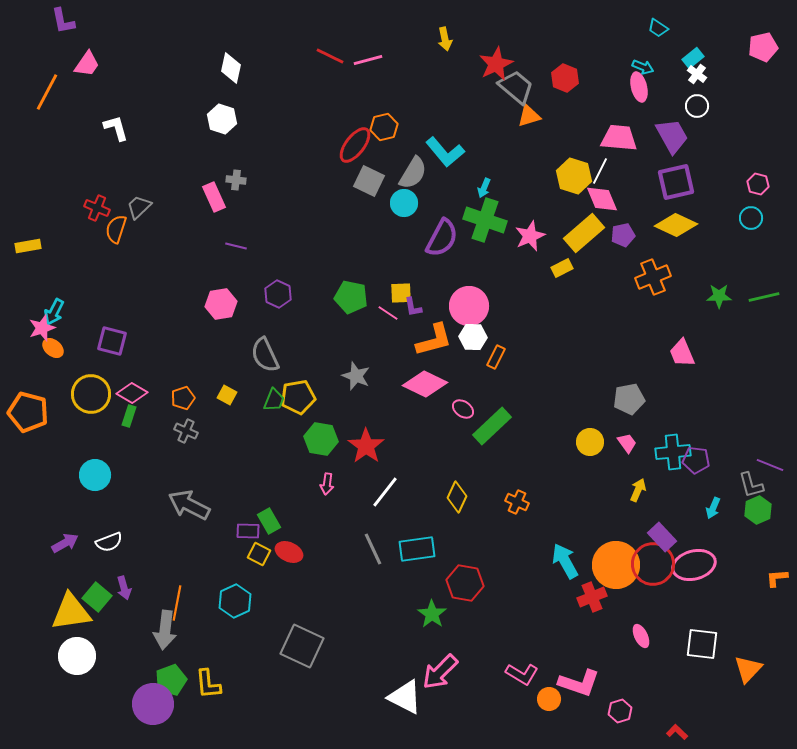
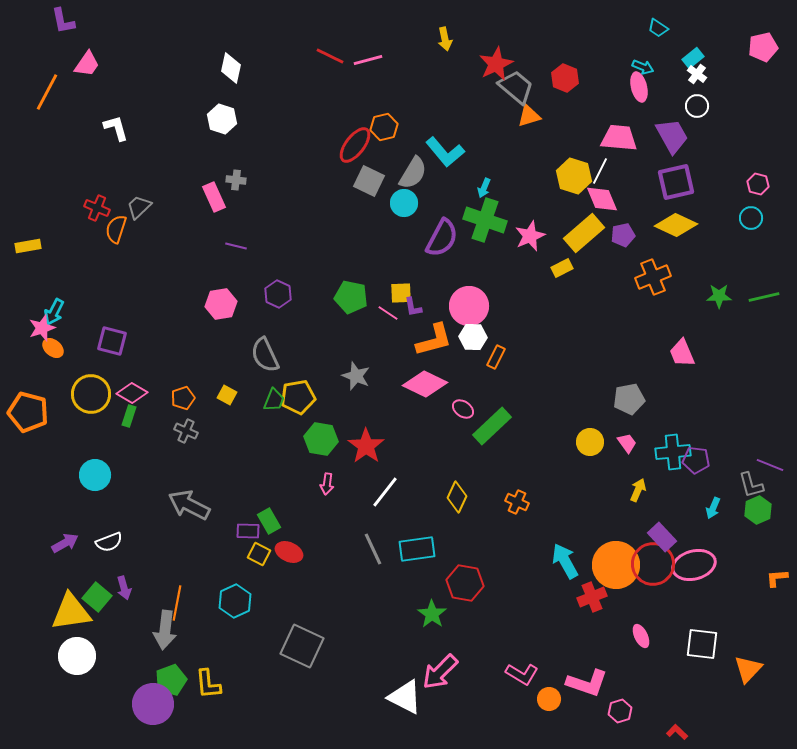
pink L-shape at (579, 683): moved 8 px right
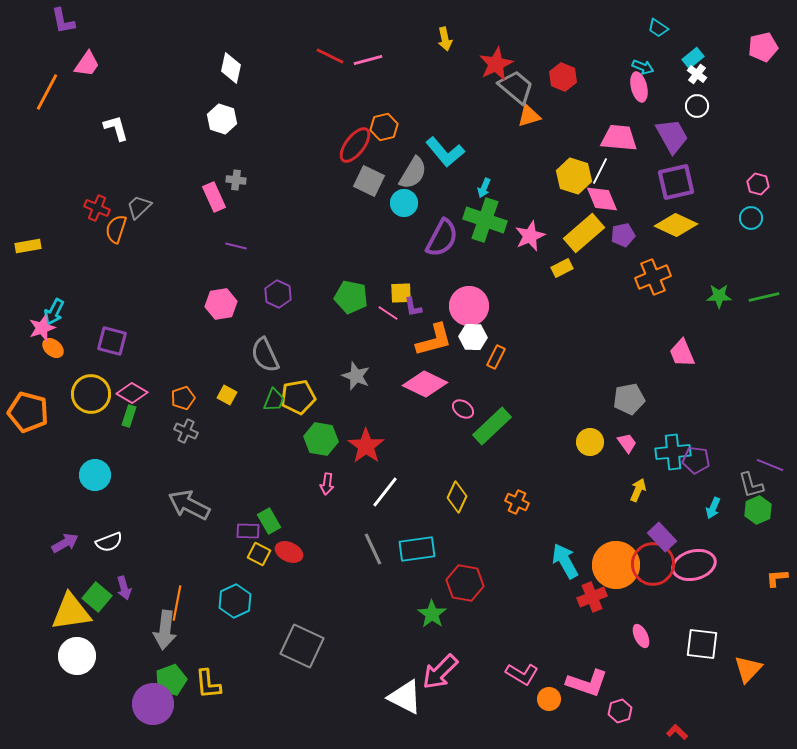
red hexagon at (565, 78): moved 2 px left, 1 px up
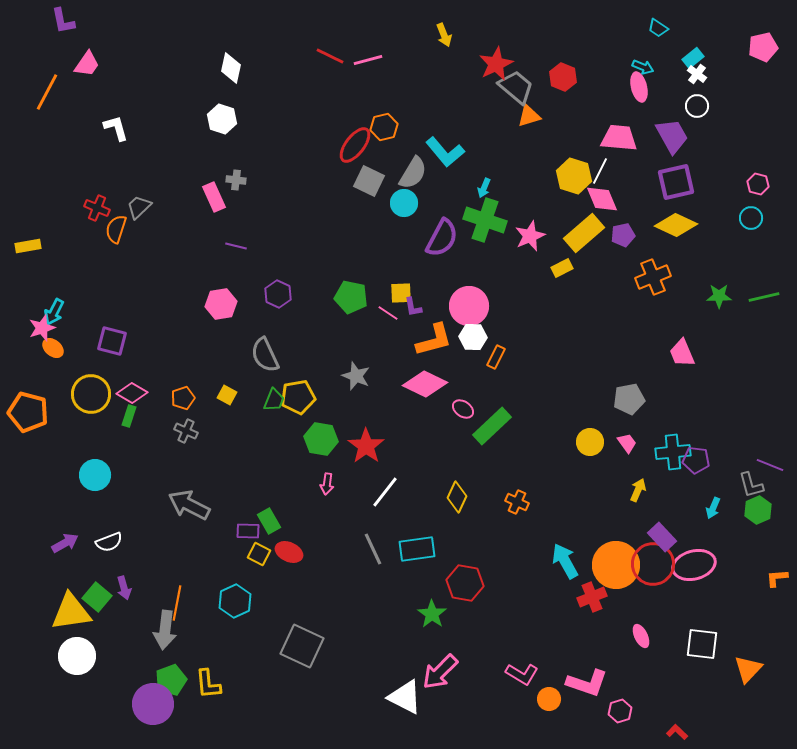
yellow arrow at (445, 39): moved 1 px left, 4 px up; rotated 10 degrees counterclockwise
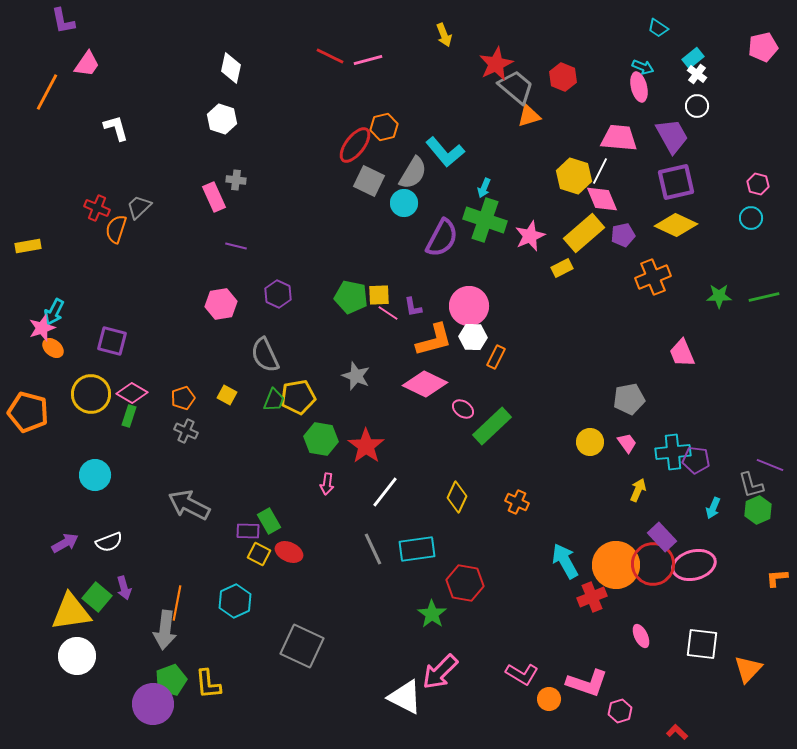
yellow square at (401, 293): moved 22 px left, 2 px down
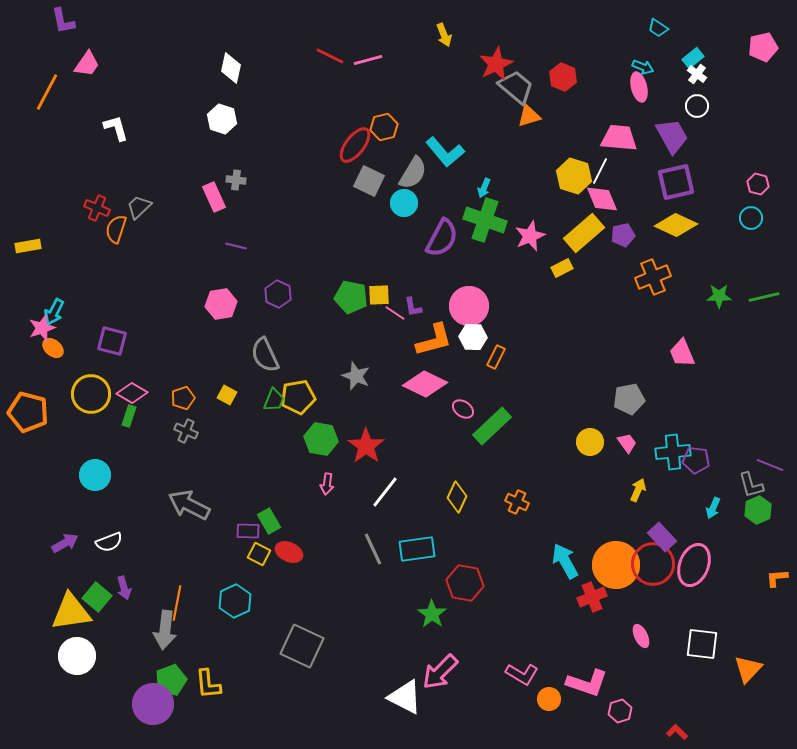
pink line at (388, 313): moved 7 px right
pink ellipse at (694, 565): rotated 54 degrees counterclockwise
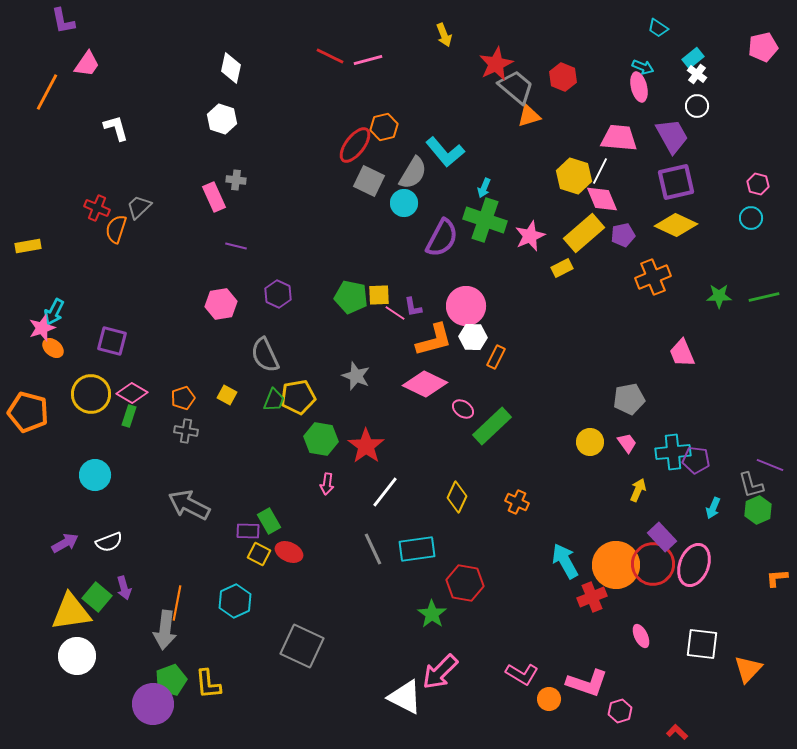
pink circle at (469, 306): moved 3 px left
gray cross at (186, 431): rotated 15 degrees counterclockwise
